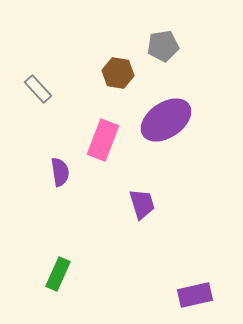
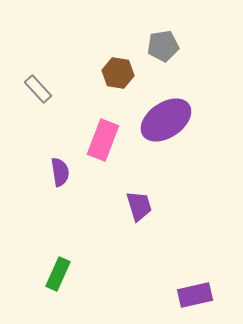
purple trapezoid: moved 3 px left, 2 px down
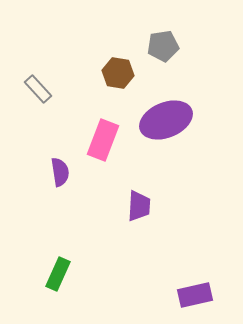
purple ellipse: rotated 12 degrees clockwise
purple trapezoid: rotated 20 degrees clockwise
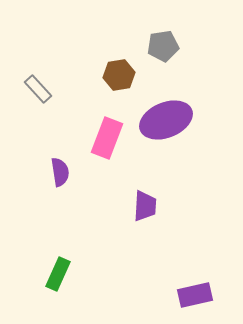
brown hexagon: moved 1 px right, 2 px down; rotated 20 degrees counterclockwise
pink rectangle: moved 4 px right, 2 px up
purple trapezoid: moved 6 px right
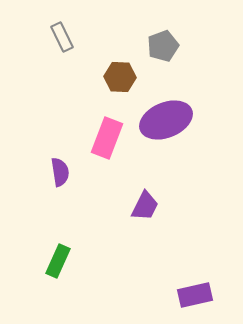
gray pentagon: rotated 12 degrees counterclockwise
brown hexagon: moved 1 px right, 2 px down; rotated 12 degrees clockwise
gray rectangle: moved 24 px right, 52 px up; rotated 16 degrees clockwise
purple trapezoid: rotated 24 degrees clockwise
green rectangle: moved 13 px up
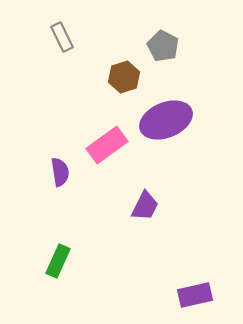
gray pentagon: rotated 24 degrees counterclockwise
brown hexagon: moved 4 px right; rotated 20 degrees counterclockwise
pink rectangle: moved 7 px down; rotated 33 degrees clockwise
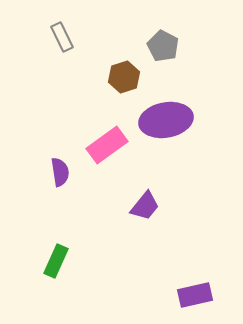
purple ellipse: rotated 12 degrees clockwise
purple trapezoid: rotated 12 degrees clockwise
green rectangle: moved 2 px left
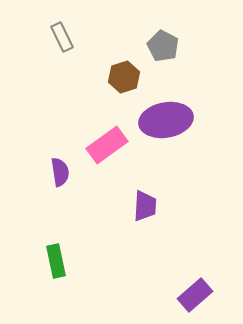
purple trapezoid: rotated 36 degrees counterclockwise
green rectangle: rotated 36 degrees counterclockwise
purple rectangle: rotated 28 degrees counterclockwise
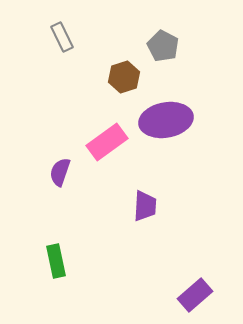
pink rectangle: moved 3 px up
purple semicircle: rotated 152 degrees counterclockwise
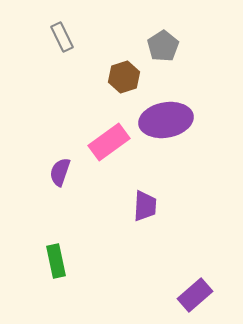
gray pentagon: rotated 12 degrees clockwise
pink rectangle: moved 2 px right
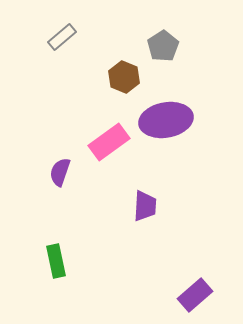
gray rectangle: rotated 76 degrees clockwise
brown hexagon: rotated 20 degrees counterclockwise
